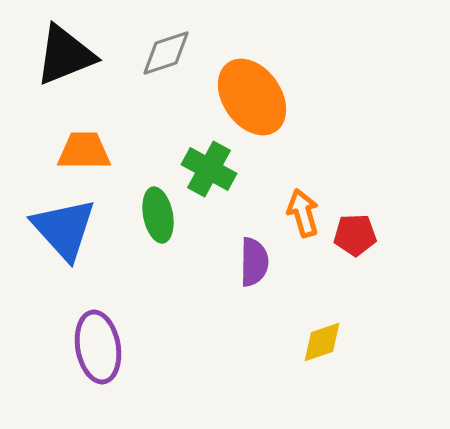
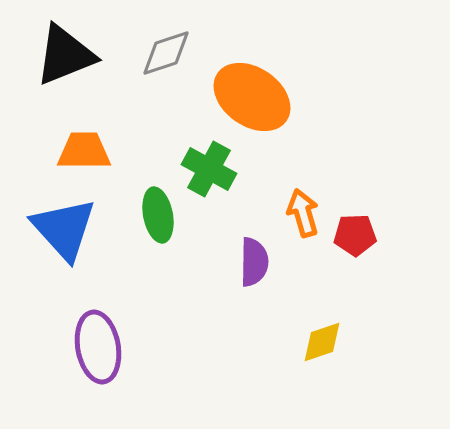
orange ellipse: rotated 20 degrees counterclockwise
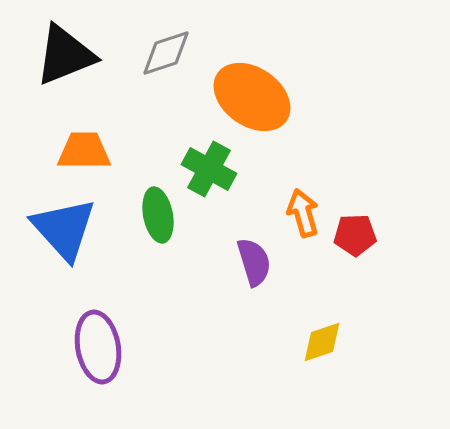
purple semicircle: rotated 18 degrees counterclockwise
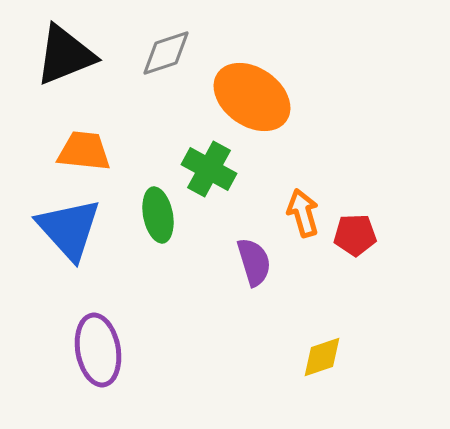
orange trapezoid: rotated 6 degrees clockwise
blue triangle: moved 5 px right
yellow diamond: moved 15 px down
purple ellipse: moved 3 px down
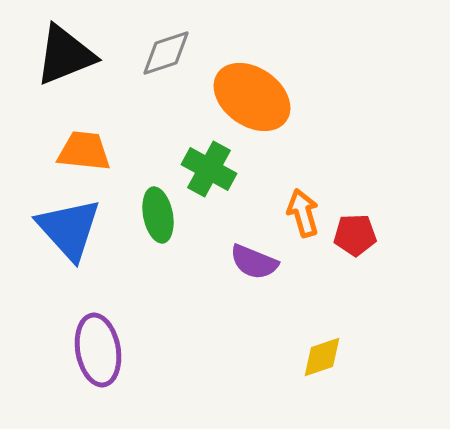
purple semicircle: rotated 129 degrees clockwise
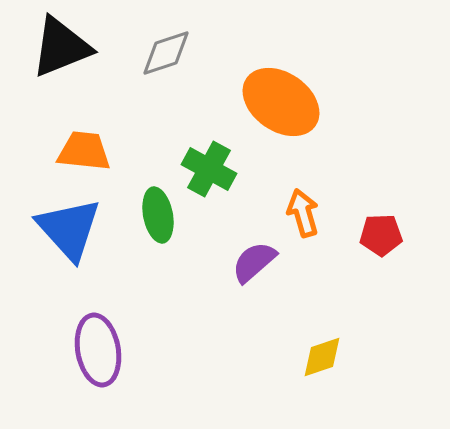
black triangle: moved 4 px left, 8 px up
orange ellipse: moved 29 px right, 5 px down
red pentagon: moved 26 px right
purple semicircle: rotated 117 degrees clockwise
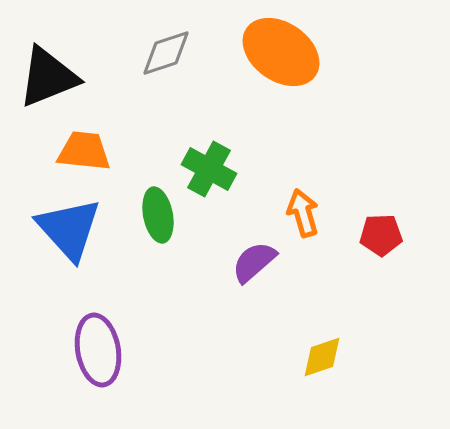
black triangle: moved 13 px left, 30 px down
orange ellipse: moved 50 px up
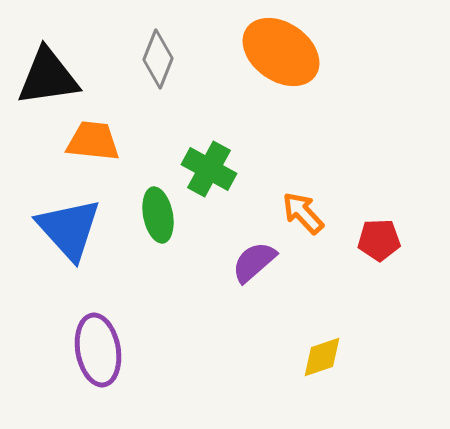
gray diamond: moved 8 px left, 6 px down; rotated 50 degrees counterclockwise
black triangle: rotated 14 degrees clockwise
orange trapezoid: moved 9 px right, 10 px up
orange arrow: rotated 27 degrees counterclockwise
red pentagon: moved 2 px left, 5 px down
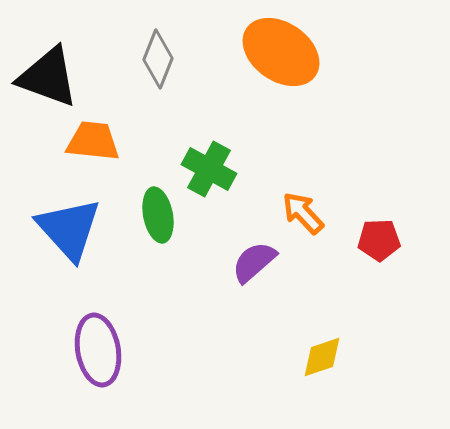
black triangle: rotated 28 degrees clockwise
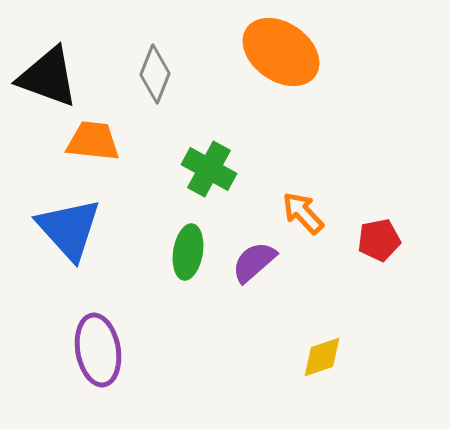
gray diamond: moved 3 px left, 15 px down
green ellipse: moved 30 px right, 37 px down; rotated 20 degrees clockwise
red pentagon: rotated 9 degrees counterclockwise
